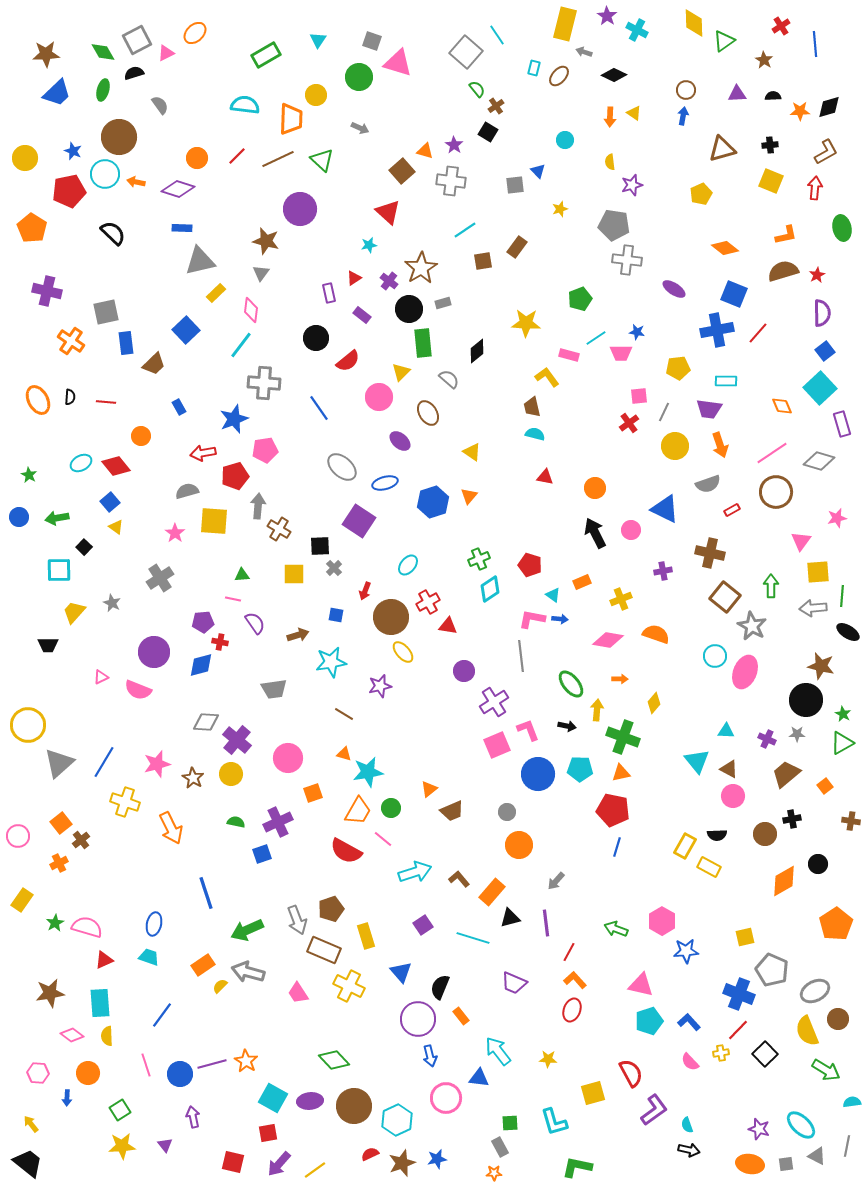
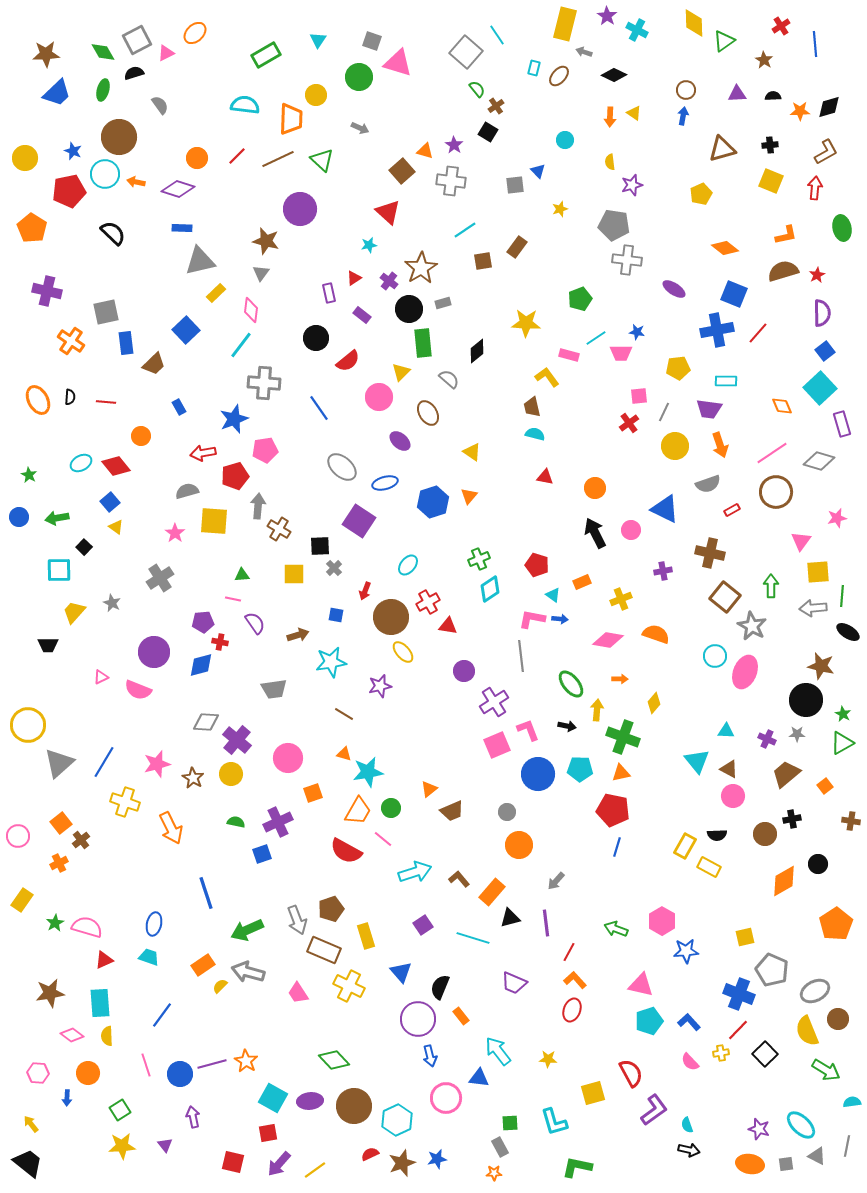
red pentagon at (530, 565): moved 7 px right
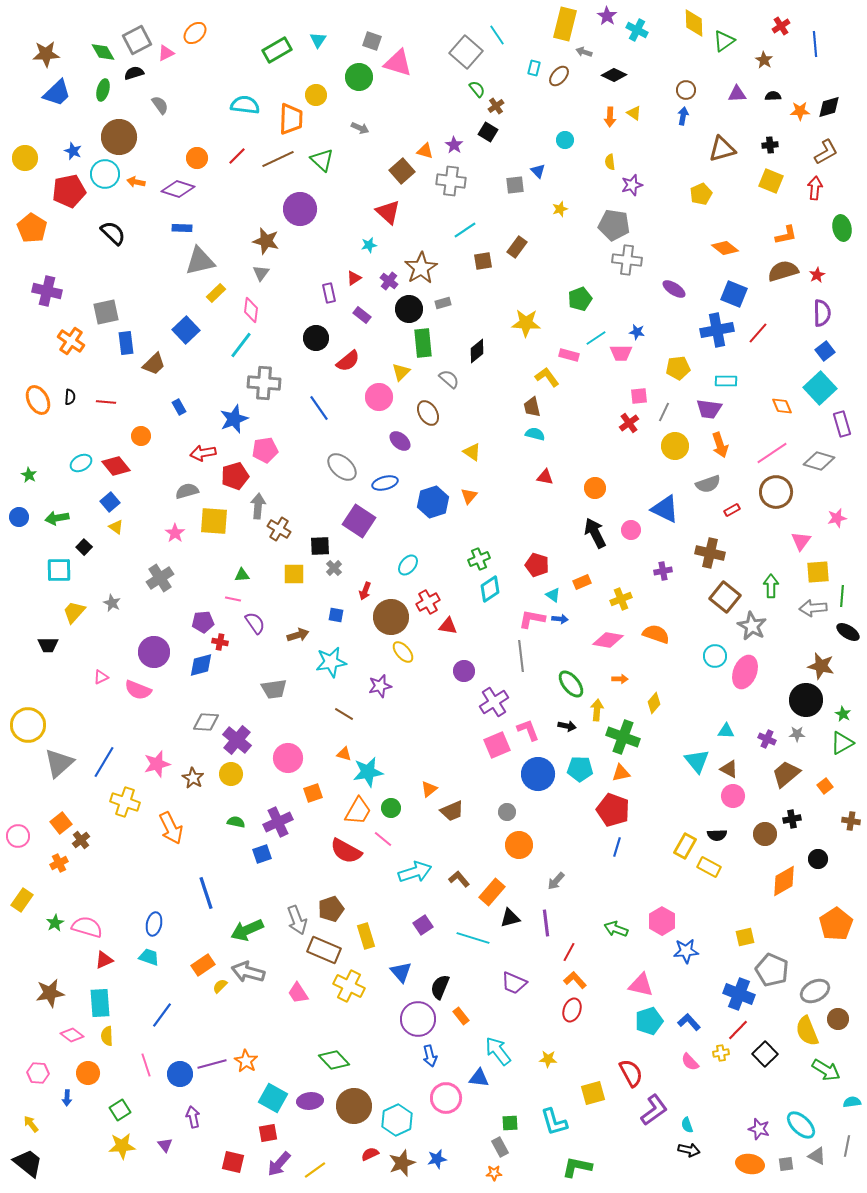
green rectangle at (266, 55): moved 11 px right, 5 px up
red pentagon at (613, 810): rotated 8 degrees clockwise
black circle at (818, 864): moved 5 px up
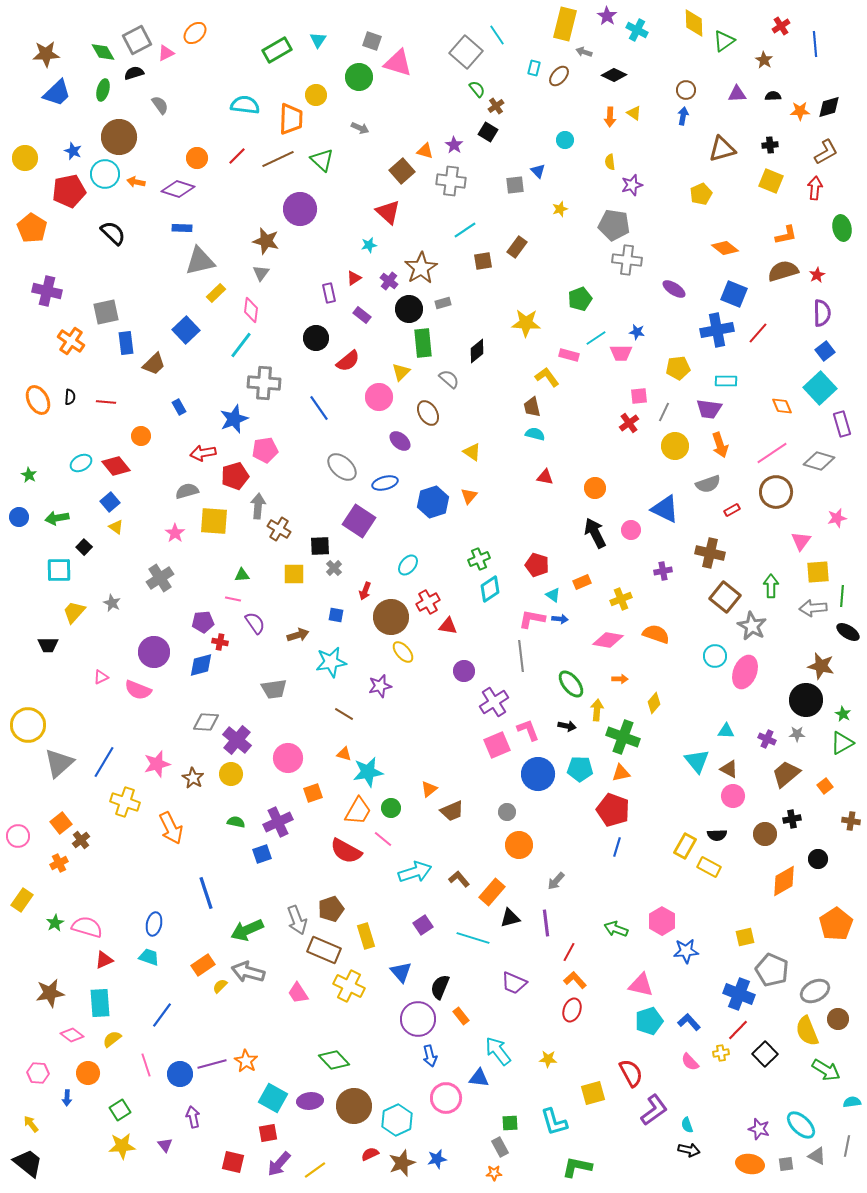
yellow semicircle at (107, 1036): moved 5 px right, 3 px down; rotated 54 degrees clockwise
